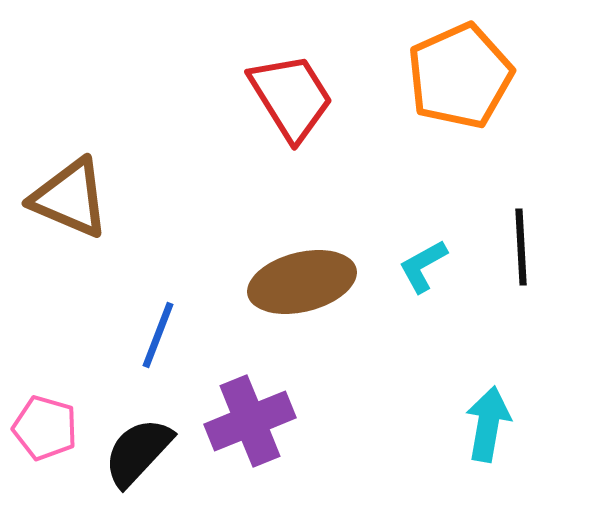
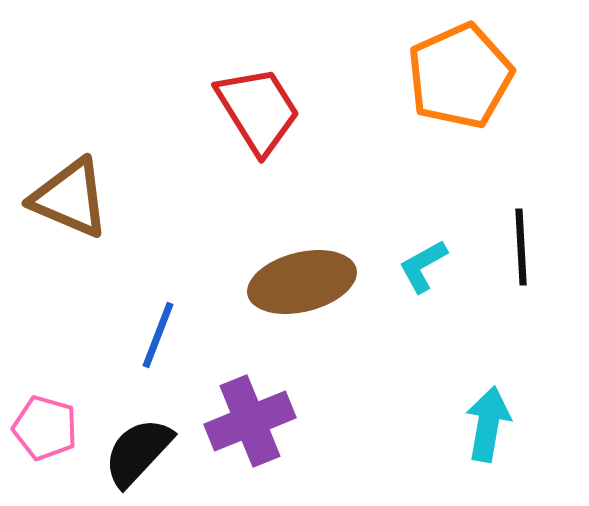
red trapezoid: moved 33 px left, 13 px down
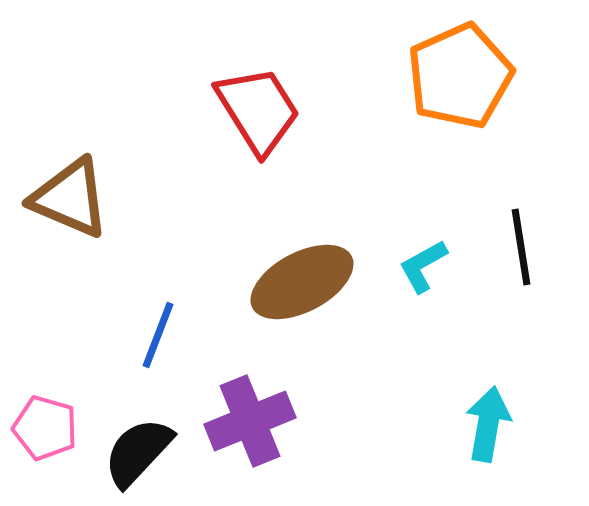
black line: rotated 6 degrees counterclockwise
brown ellipse: rotated 14 degrees counterclockwise
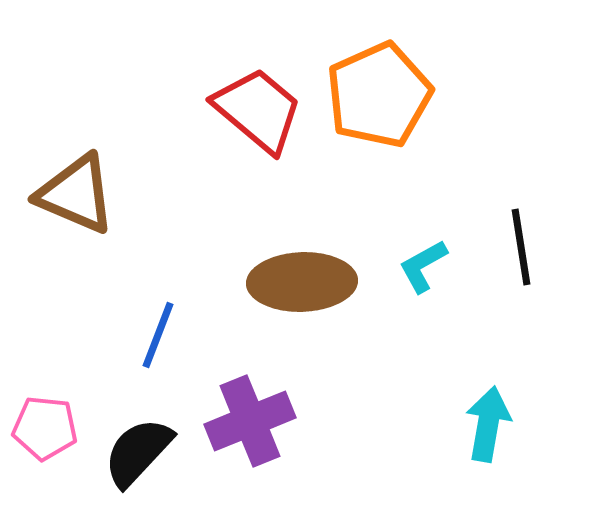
orange pentagon: moved 81 px left, 19 px down
red trapezoid: rotated 18 degrees counterclockwise
brown triangle: moved 6 px right, 4 px up
brown ellipse: rotated 26 degrees clockwise
pink pentagon: rotated 10 degrees counterclockwise
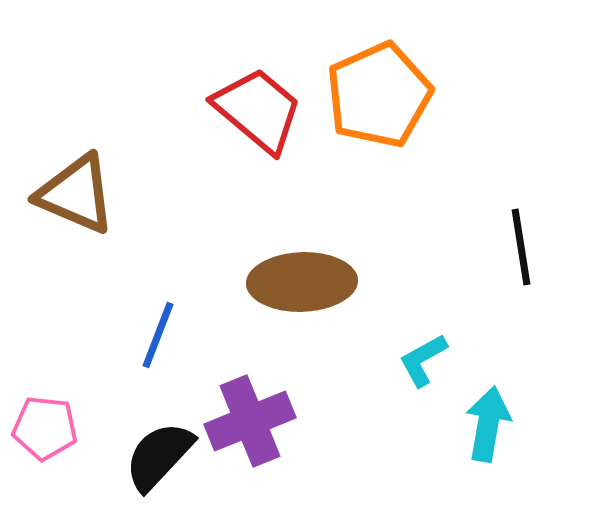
cyan L-shape: moved 94 px down
black semicircle: moved 21 px right, 4 px down
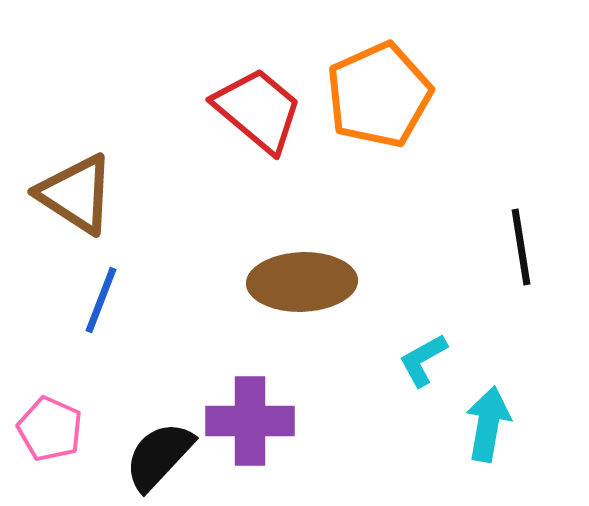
brown triangle: rotated 10 degrees clockwise
blue line: moved 57 px left, 35 px up
purple cross: rotated 22 degrees clockwise
pink pentagon: moved 5 px right, 1 px down; rotated 18 degrees clockwise
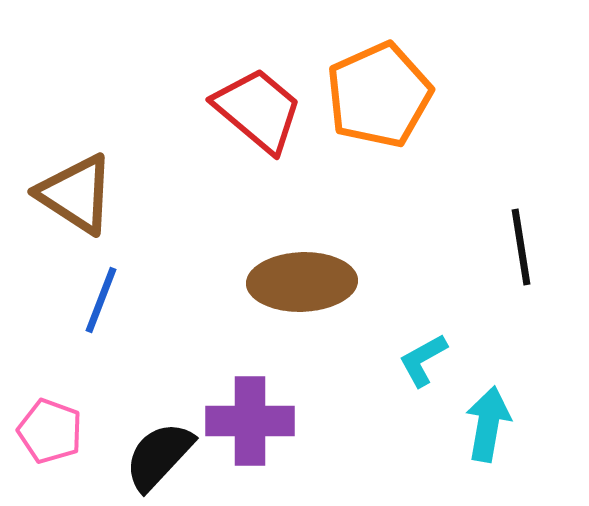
pink pentagon: moved 2 px down; rotated 4 degrees counterclockwise
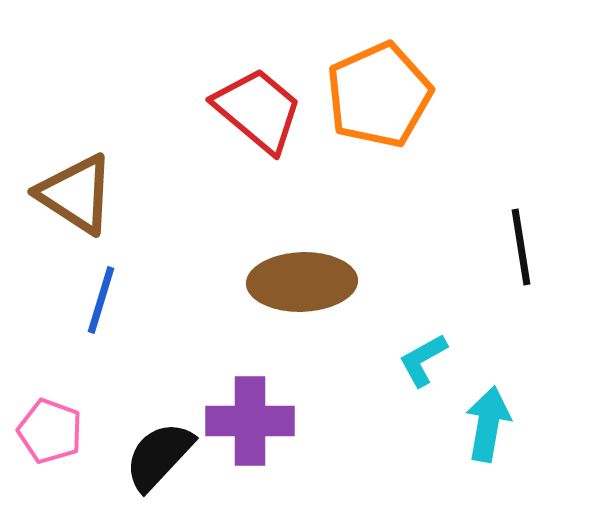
blue line: rotated 4 degrees counterclockwise
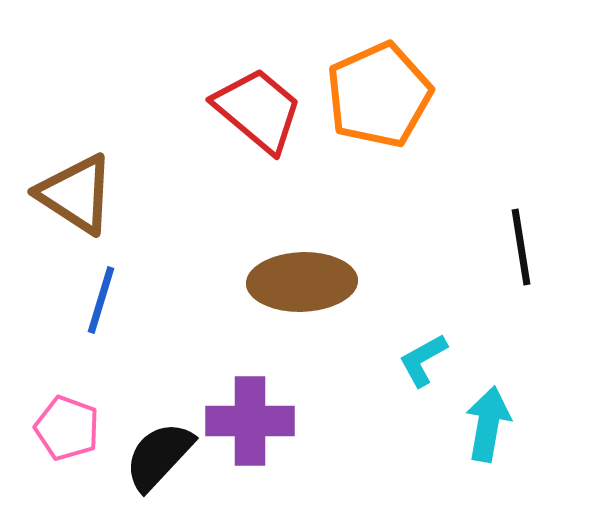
pink pentagon: moved 17 px right, 3 px up
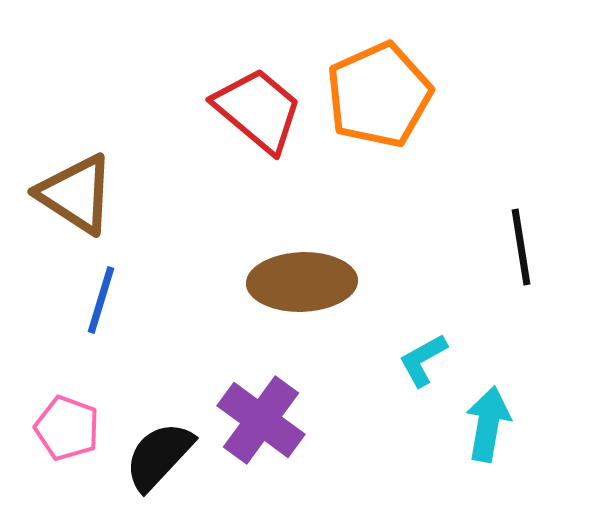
purple cross: moved 11 px right, 1 px up; rotated 36 degrees clockwise
